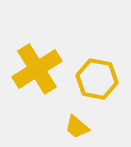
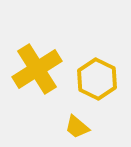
yellow hexagon: rotated 15 degrees clockwise
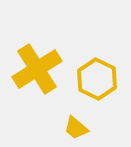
yellow trapezoid: moved 1 px left, 1 px down
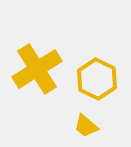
yellow trapezoid: moved 10 px right, 2 px up
